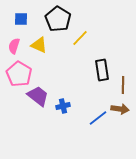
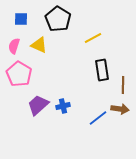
yellow line: moved 13 px right; rotated 18 degrees clockwise
purple trapezoid: moved 9 px down; rotated 80 degrees counterclockwise
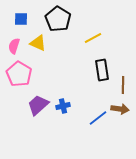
yellow triangle: moved 1 px left, 2 px up
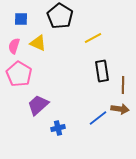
black pentagon: moved 2 px right, 3 px up
black rectangle: moved 1 px down
blue cross: moved 5 px left, 22 px down
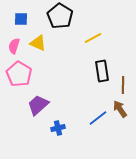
brown arrow: rotated 132 degrees counterclockwise
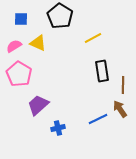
pink semicircle: rotated 42 degrees clockwise
blue line: moved 1 px down; rotated 12 degrees clockwise
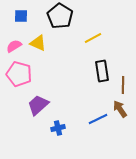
blue square: moved 3 px up
pink pentagon: rotated 15 degrees counterclockwise
